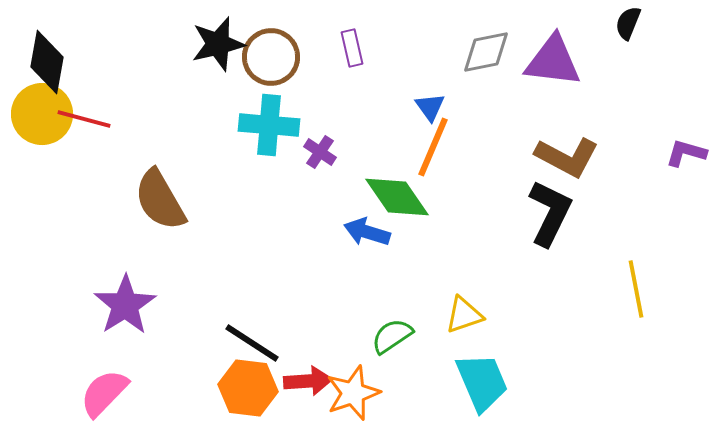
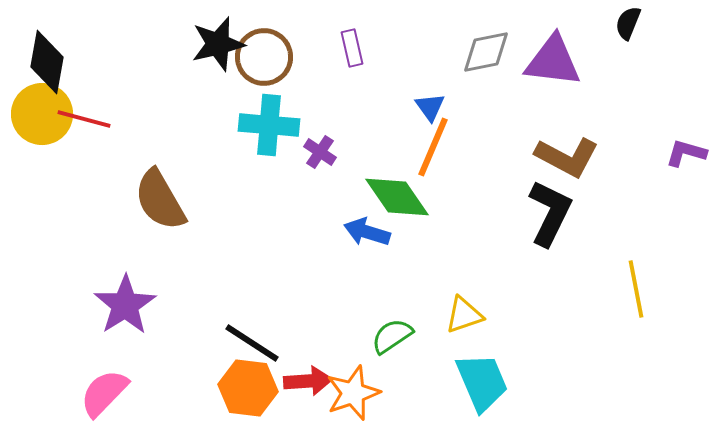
brown circle: moved 7 px left
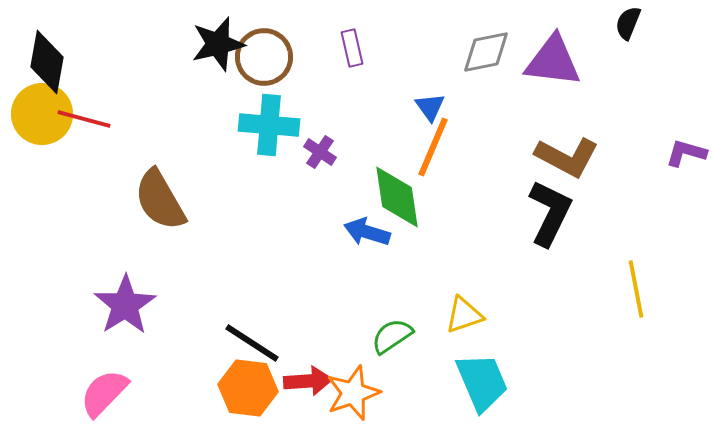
green diamond: rotated 26 degrees clockwise
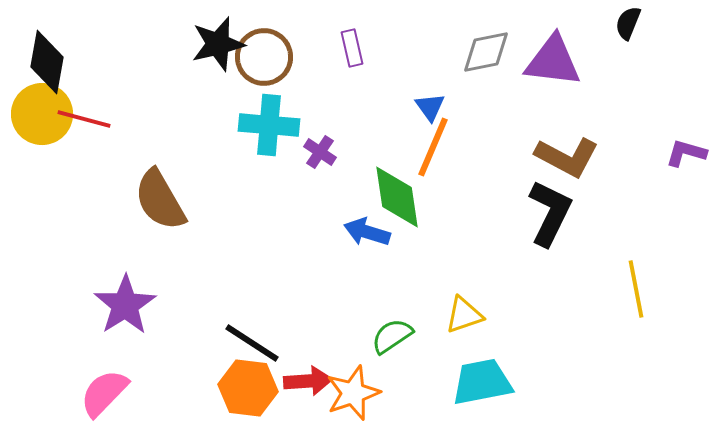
cyan trapezoid: rotated 78 degrees counterclockwise
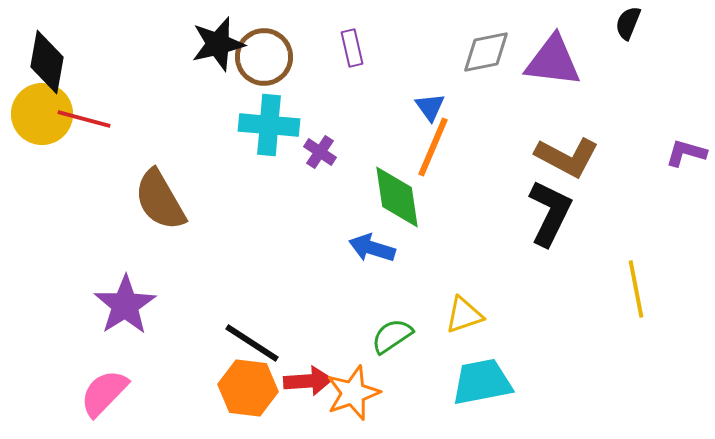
blue arrow: moved 5 px right, 16 px down
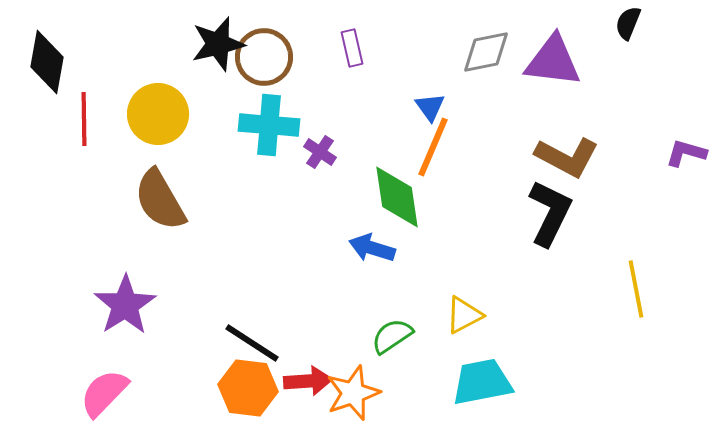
yellow circle: moved 116 px right
red line: rotated 74 degrees clockwise
yellow triangle: rotated 9 degrees counterclockwise
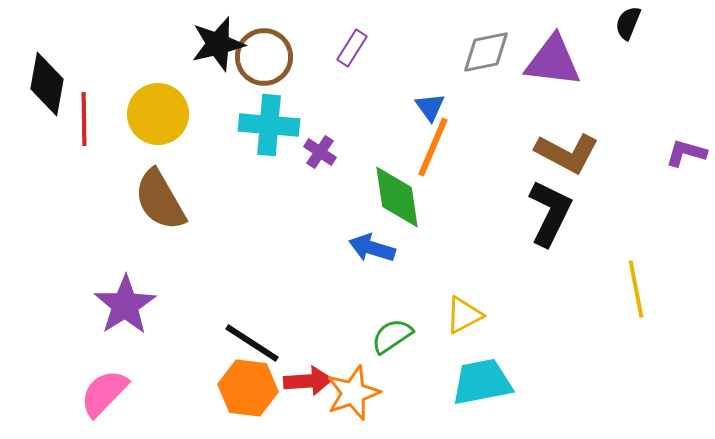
purple rectangle: rotated 45 degrees clockwise
black diamond: moved 22 px down
brown L-shape: moved 4 px up
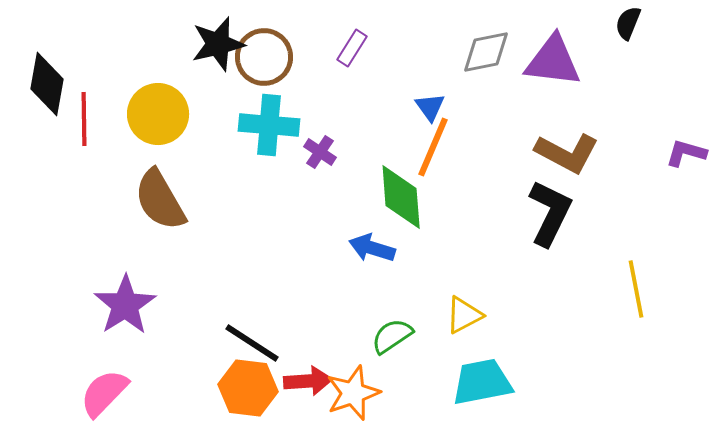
green diamond: moved 4 px right; rotated 4 degrees clockwise
